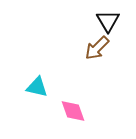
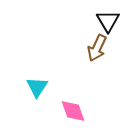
brown arrow: rotated 20 degrees counterclockwise
cyan triangle: rotated 50 degrees clockwise
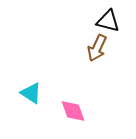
black triangle: rotated 45 degrees counterclockwise
cyan triangle: moved 6 px left, 6 px down; rotated 30 degrees counterclockwise
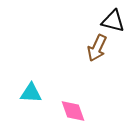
black triangle: moved 5 px right
cyan triangle: rotated 30 degrees counterclockwise
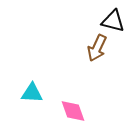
cyan triangle: moved 1 px right
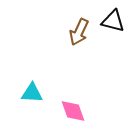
brown arrow: moved 18 px left, 16 px up
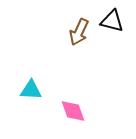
black triangle: moved 1 px left
cyan triangle: moved 1 px left, 3 px up
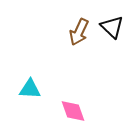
black triangle: moved 6 px down; rotated 30 degrees clockwise
cyan triangle: moved 1 px left, 1 px up
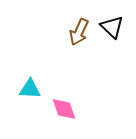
pink diamond: moved 9 px left, 2 px up
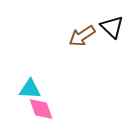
brown arrow: moved 3 px right, 4 px down; rotated 32 degrees clockwise
pink diamond: moved 23 px left
